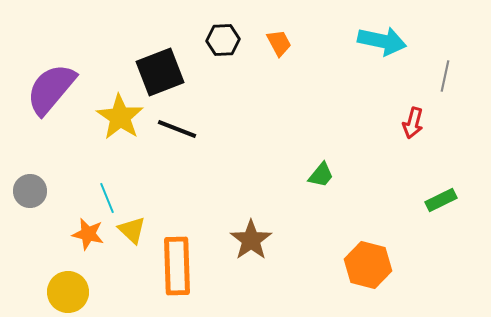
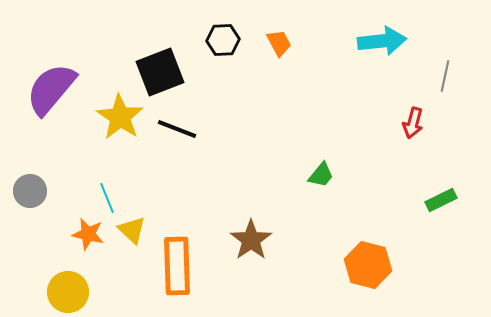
cyan arrow: rotated 18 degrees counterclockwise
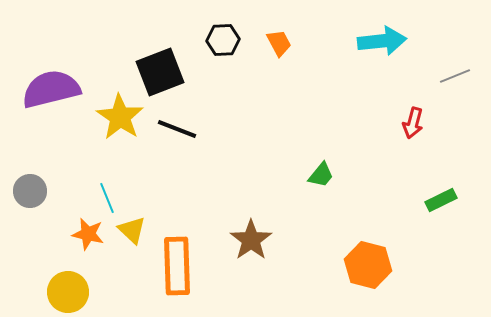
gray line: moved 10 px right; rotated 56 degrees clockwise
purple semicircle: rotated 36 degrees clockwise
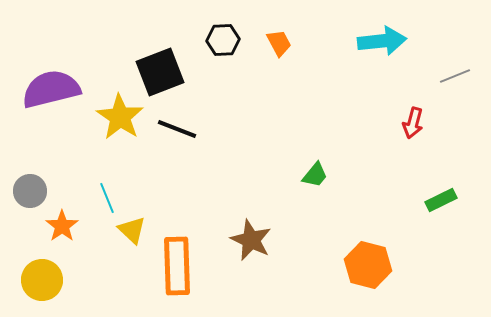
green trapezoid: moved 6 px left
orange star: moved 26 px left, 8 px up; rotated 24 degrees clockwise
brown star: rotated 12 degrees counterclockwise
yellow circle: moved 26 px left, 12 px up
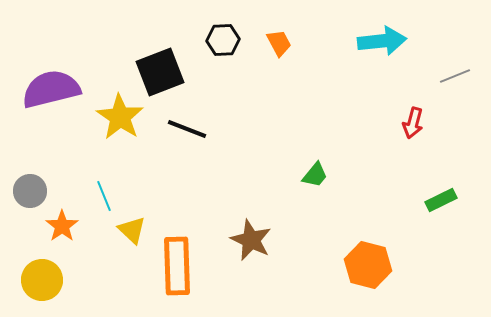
black line: moved 10 px right
cyan line: moved 3 px left, 2 px up
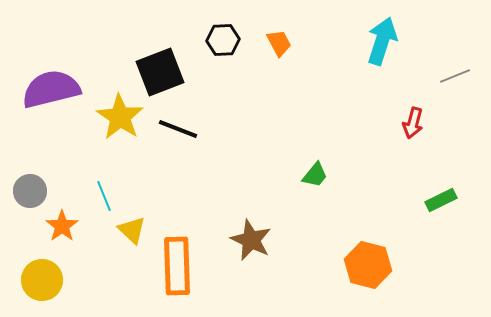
cyan arrow: rotated 66 degrees counterclockwise
black line: moved 9 px left
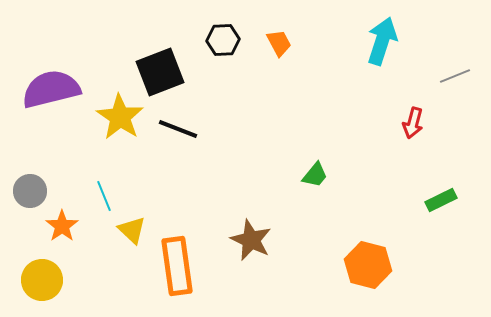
orange rectangle: rotated 6 degrees counterclockwise
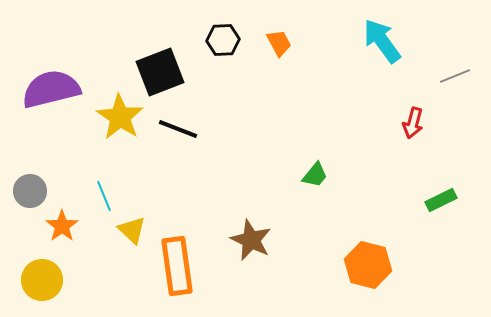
cyan arrow: rotated 54 degrees counterclockwise
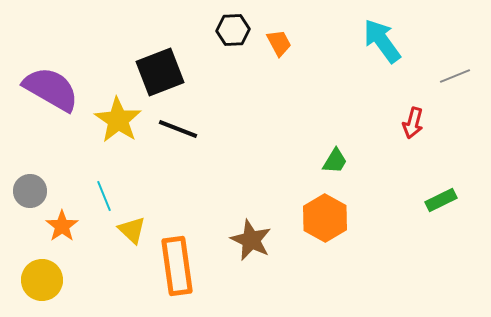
black hexagon: moved 10 px right, 10 px up
purple semicircle: rotated 44 degrees clockwise
yellow star: moved 2 px left, 3 px down
green trapezoid: moved 20 px right, 14 px up; rotated 8 degrees counterclockwise
orange hexagon: moved 43 px left, 47 px up; rotated 15 degrees clockwise
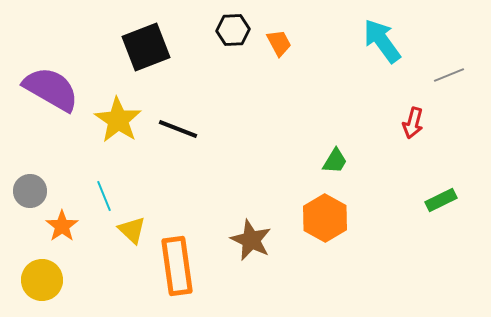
black square: moved 14 px left, 25 px up
gray line: moved 6 px left, 1 px up
